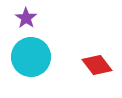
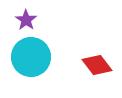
purple star: moved 2 px down
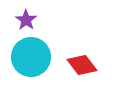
red diamond: moved 15 px left
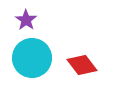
cyan circle: moved 1 px right, 1 px down
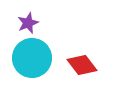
purple star: moved 2 px right, 3 px down; rotated 15 degrees clockwise
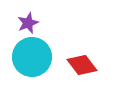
cyan circle: moved 1 px up
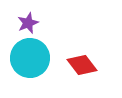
cyan circle: moved 2 px left, 1 px down
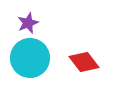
red diamond: moved 2 px right, 3 px up
